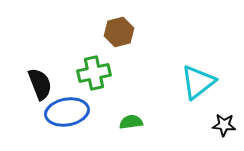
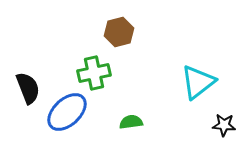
black semicircle: moved 12 px left, 4 px down
blue ellipse: rotated 33 degrees counterclockwise
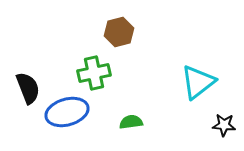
blue ellipse: rotated 27 degrees clockwise
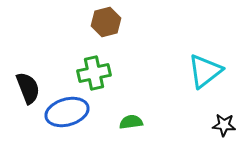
brown hexagon: moved 13 px left, 10 px up
cyan triangle: moved 7 px right, 11 px up
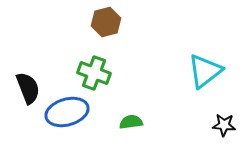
green cross: rotated 32 degrees clockwise
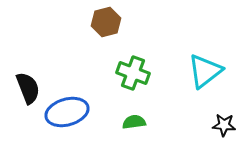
green cross: moved 39 px right
green semicircle: moved 3 px right
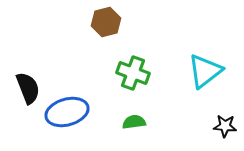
black star: moved 1 px right, 1 px down
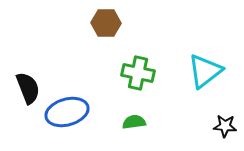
brown hexagon: moved 1 px down; rotated 16 degrees clockwise
green cross: moved 5 px right; rotated 8 degrees counterclockwise
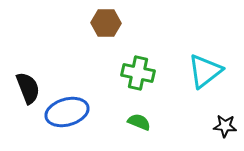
green semicircle: moved 5 px right; rotated 30 degrees clockwise
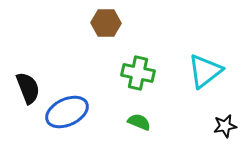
blue ellipse: rotated 9 degrees counterclockwise
black star: rotated 15 degrees counterclockwise
